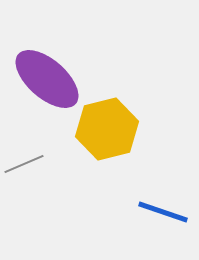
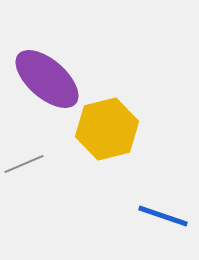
blue line: moved 4 px down
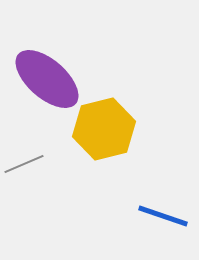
yellow hexagon: moved 3 px left
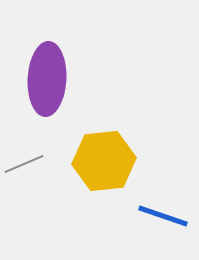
purple ellipse: rotated 52 degrees clockwise
yellow hexagon: moved 32 px down; rotated 8 degrees clockwise
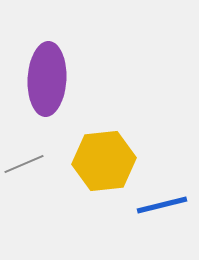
blue line: moved 1 px left, 11 px up; rotated 33 degrees counterclockwise
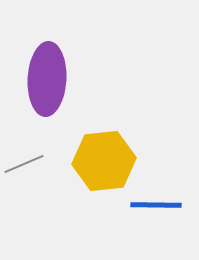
blue line: moved 6 px left; rotated 15 degrees clockwise
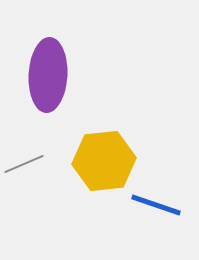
purple ellipse: moved 1 px right, 4 px up
blue line: rotated 18 degrees clockwise
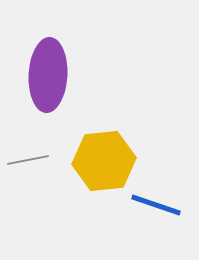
gray line: moved 4 px right, 4 px up; rotated 12 degrees clockwise
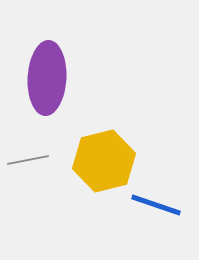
purple ellipse: moved 1 px left, 3 px down
yellow hexagon: rotated 8 degrees counterclockwise
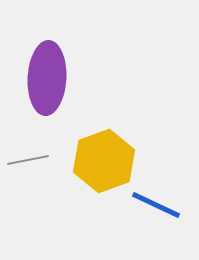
yellow hexagon: rotated 6 degrees counterclockwise
blue line: rotated 6 degrees clockwise
